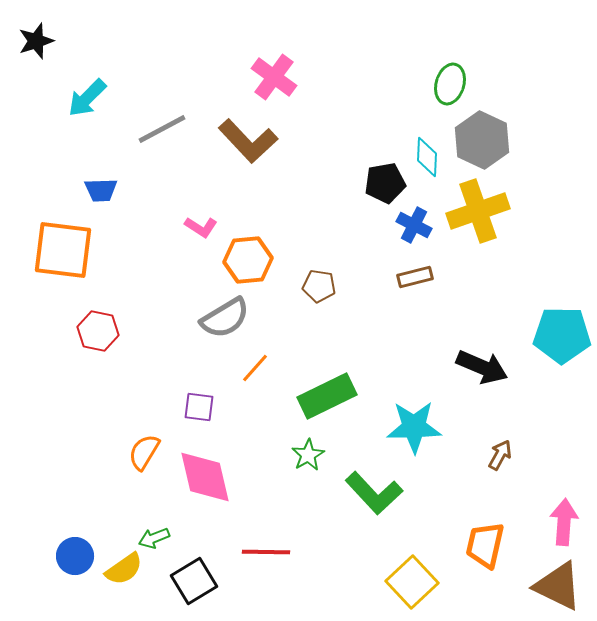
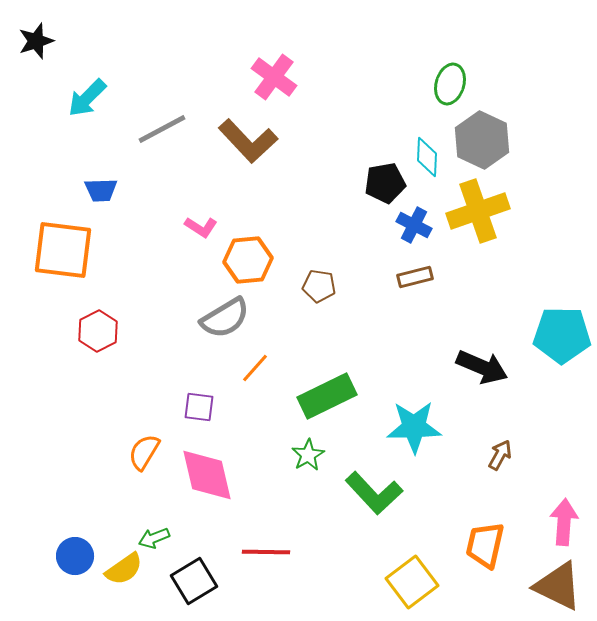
red hexagon: rotated 21 degrees clockwise
pink diamond: moved 2 px right, 2 px up
yellow square: rotated 6 degrees clockwise
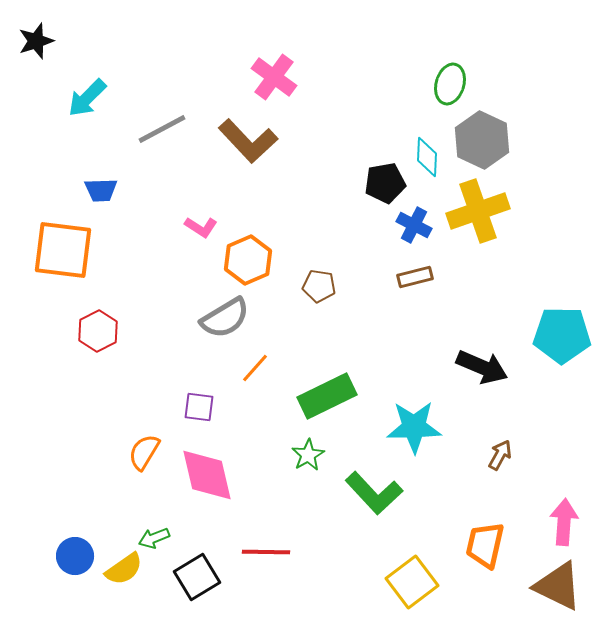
orange hexagon: rotated 18 degrees counterclockwise
black square: moved 3 px right, 4 px up
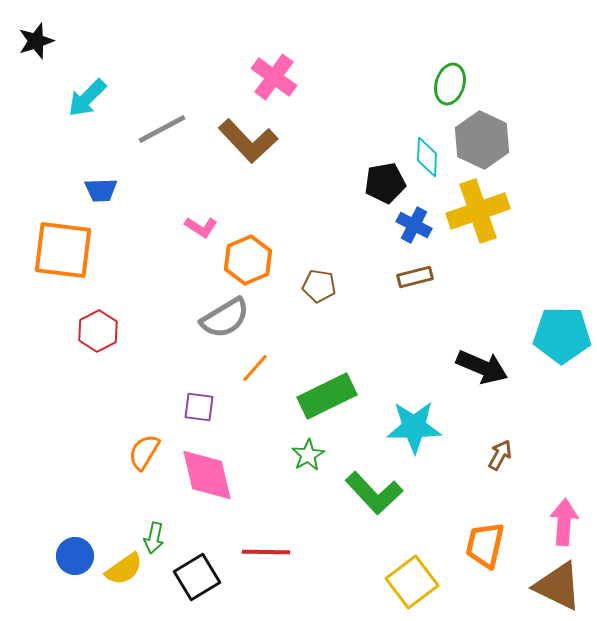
green arrow: rotated 56 degrees counterclockwise
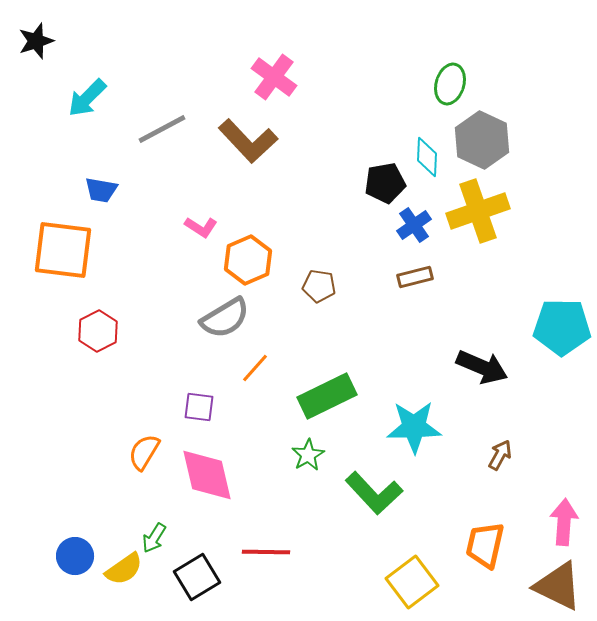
blue trapezoid: rotated 12 degrees clockwise
blue cross: rotated 28 degrees clockwise
cyan pentagon: moved 8 px up
green arrow: rotated 20 degrees clockwise
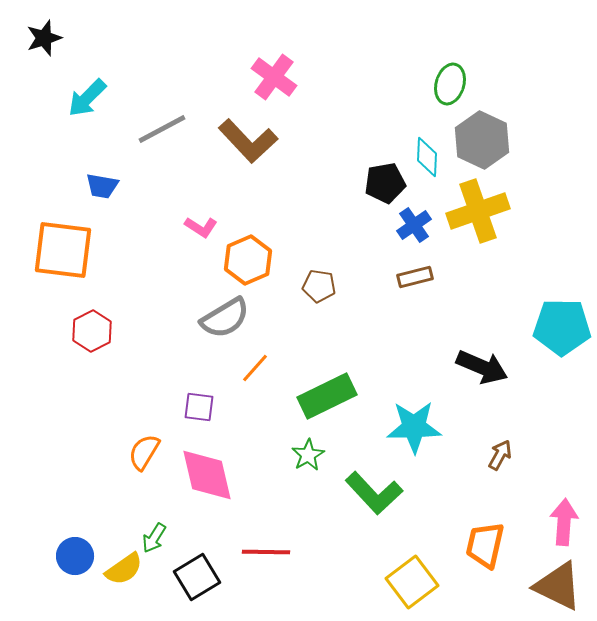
black star: moved 8 px right, 3 px up
blue trapezoid: moved 1 px right, 4 px up
red hexagon: moved 6 px left
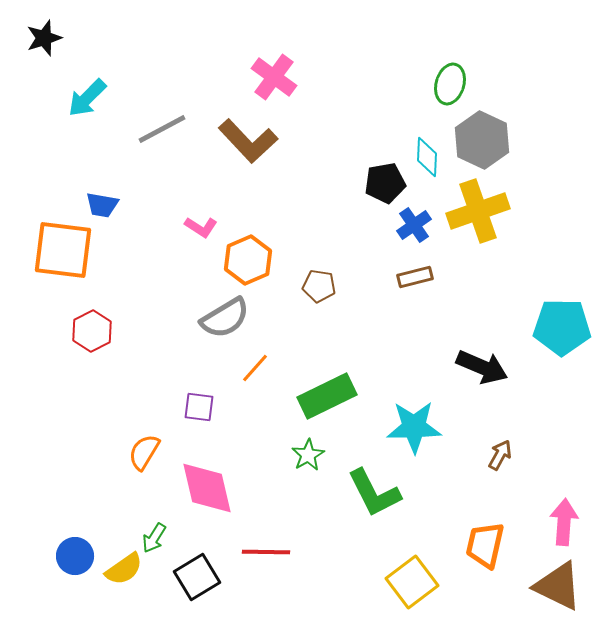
blue trapezoid: moved 19 px down
pink diamond: moved 13 px down
green L-shape: rotated 16 degrees clockwise
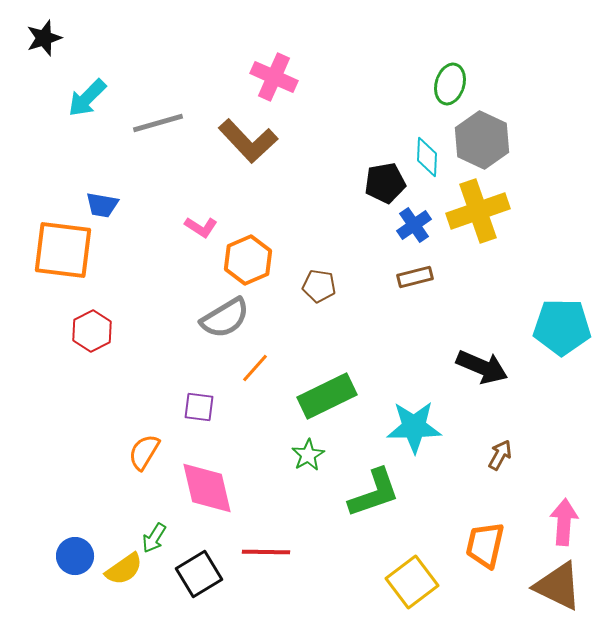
pink cross: rotated 12 degrees counterclockwise
gray line: moved 4 px left, 6 px up; rotated 12 degrees clockwise
green L-shape: rotated 82 degrees counterclockwise
black square: moved 2 px right, 3 px up
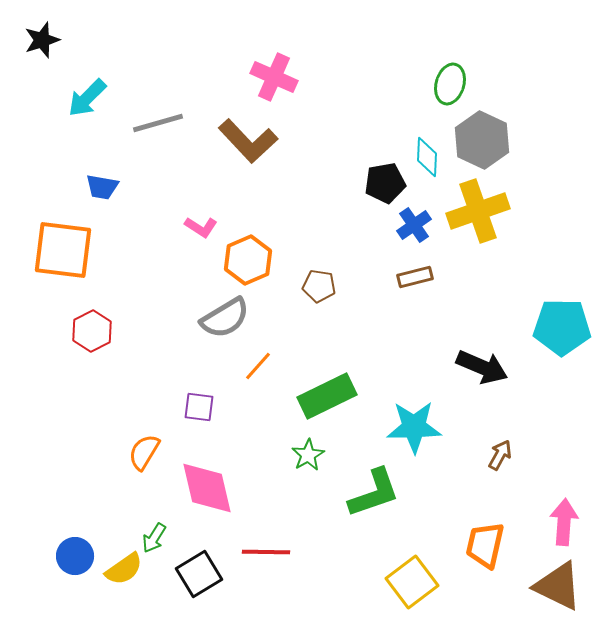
black star: moved 2 px left, 2 px down
blue trapezoid: moved 18 px up
orange line: moved 3 px right, 2 px up
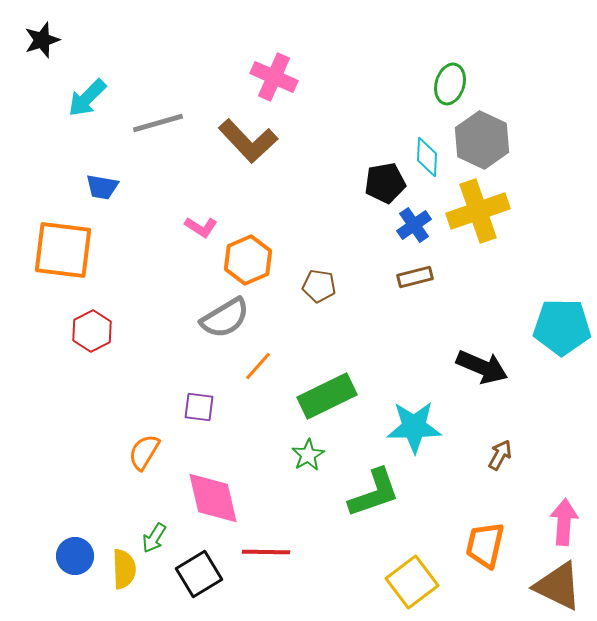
pink diamond: moved 6 px right, 10 px down
yellow semicircle: rotated 57 degrees counterclockwise
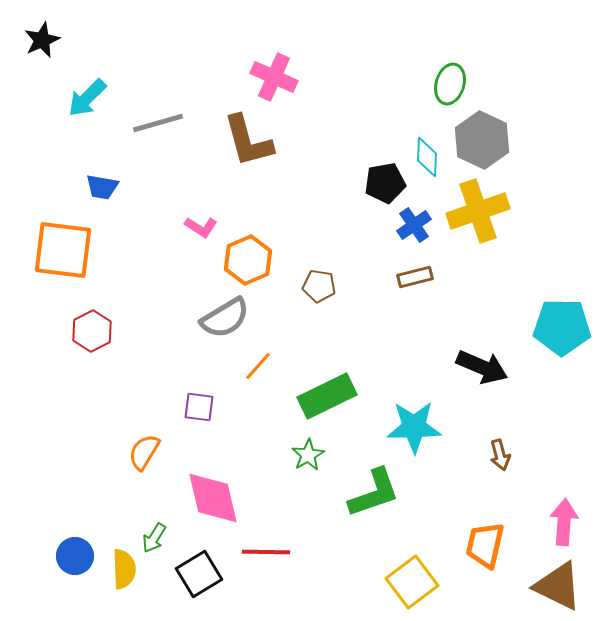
black star: rotated 6 degrees counterclockwise
brown L-shape: rotated 28 degrees clockwise
brown arrow: rotated 136 degrees clockwise
